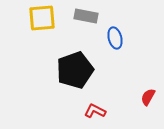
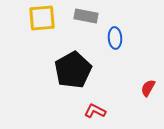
blue ellipse: rotated 10 degrees clockwise
black pentagon: moved 2 px left; rotated 9 degrees counterclockwise
red semicircle: moved 9 px up
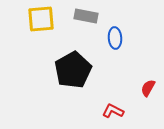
yellow square: moved 1 px left, 1 px down
red L-shape: moved 18 px right
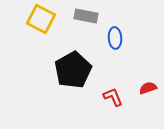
yellow square: rotated 32 degrees clockwise
red semicircle: rotated 42 degrees clockwise
red L-shape: moved 14 px up; rotated 40 degrees clockwise
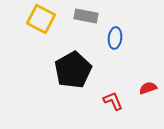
blue ellipse: rotated 10 degrees clockwise
red L-shape: moved 4 px down
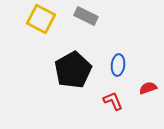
gray rectangle: rotated 15 degrees clockwise
blue ellipse: moved 3 px right, 27 px down
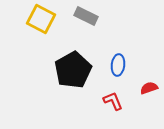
red semicircle: moved 1 px right
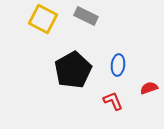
yellow square: moved 2 px right
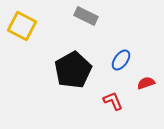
yellow square: moved 21 px left, 7 px down
blue ellipse: moved 3 px right, 5 px up; rotated 30 degrees clockwise
red semicircle: moved 3 px left, 5 px up
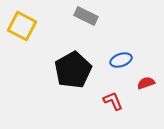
blue ellipse: rotated 35 degrees clockwise
